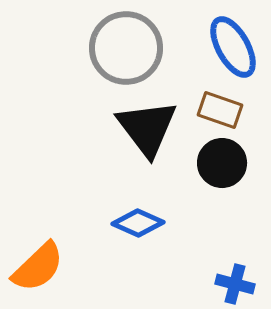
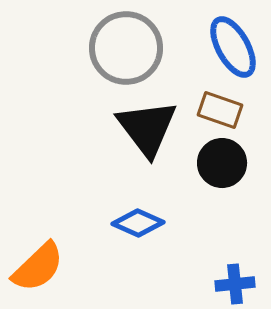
blue cross: rotated 21 degrees counterclockwise
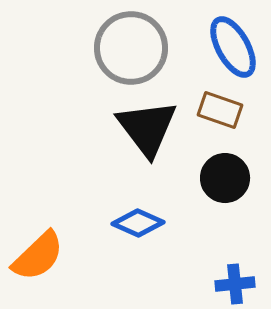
gray circle: moved 5 px right
black circle: moved 3 px right, 15 px down
orange semicircle: moved 11 px up
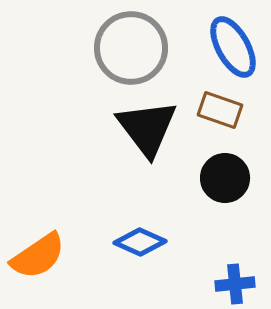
blue diamond: moved 2 px right, 19 px down
orange semicircle: rotated 10 degrees clockwise
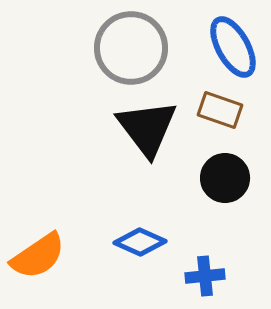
blue cross: moved 30 px left, 8 px up
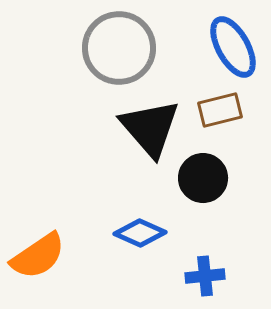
gray circle: moved 12 px left
brown rectangle: rotated 33 degrees counterclockwise
black triangle: moved 3 px right; rotated 4 degrees counterclockwise
black circle: moved 22 px left
blue diamond: moved 9 px up
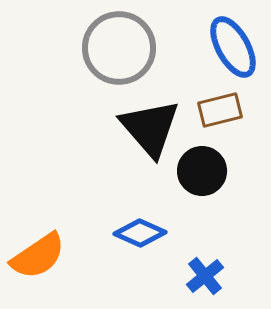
black circle: moved 1 px left, 7 px up
blue cross: rotated 33 degrees counterclockwise
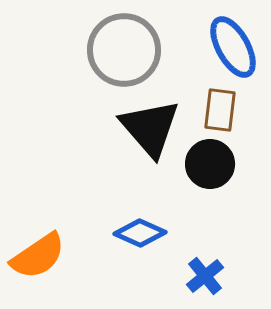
gray circle: moved 5 px right, 2 px down
brown rectangle: rotated 69 degrees counterclockwise
black circle: moved 8 px right, 7 px up
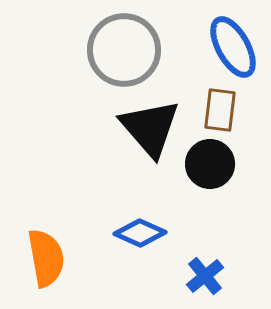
orange semicircle: moved 8 px right, 2 px down; rotated 66 degrees counterclockwise
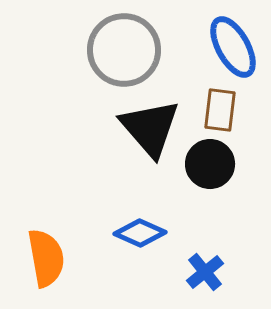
blue cross: moved 4 px up
